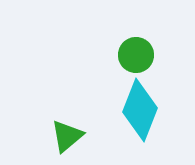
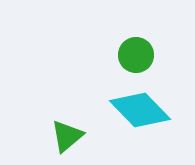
cyan diamond: rotated 66 degrees counterclockwise
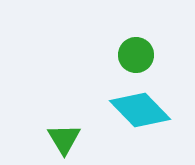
green triangle: moved 3 px left, 3 px down; rotated 21 degrees counterclockwise
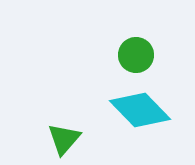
green triangle: rotated 12 degrees clockwise
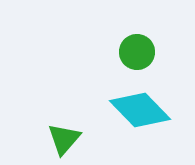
green circle: moved 1 px right, 3 px up
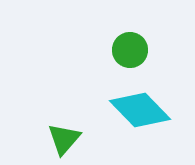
green circle: moved 7 px left, 2 px up
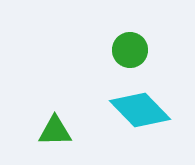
green triangle: moved 9 px left, 8 px up; rotated 48 degrees clockwise
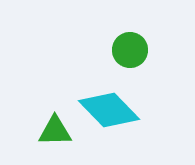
cyan diamond: moved 31 px left
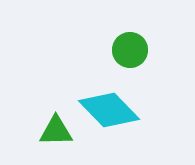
green triangle: moved 1 px right
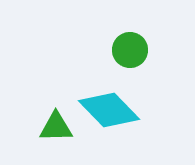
green triangle: moved 4 px up
